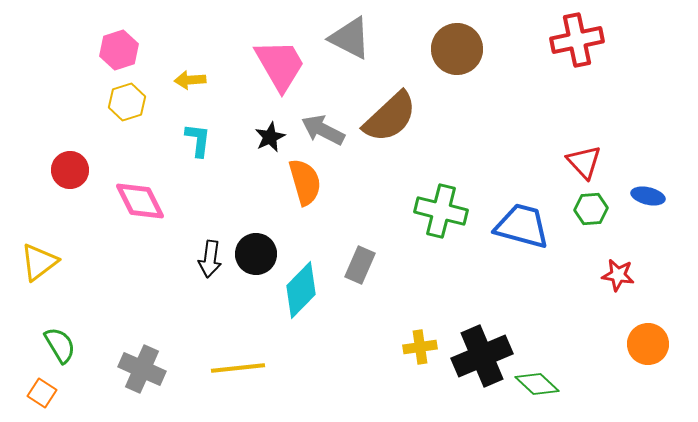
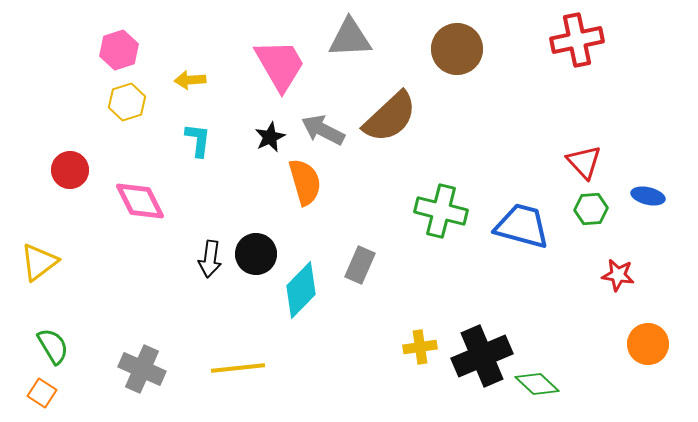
gray triangle: rotated 30 degrees counterclockwise
green semicircle: moved 7 px left, 1 px down
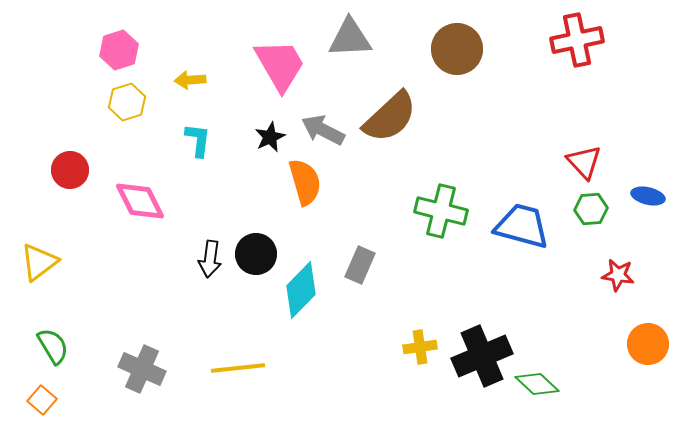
orange square: moved 7 px down; rotated 8 degrees clockwise
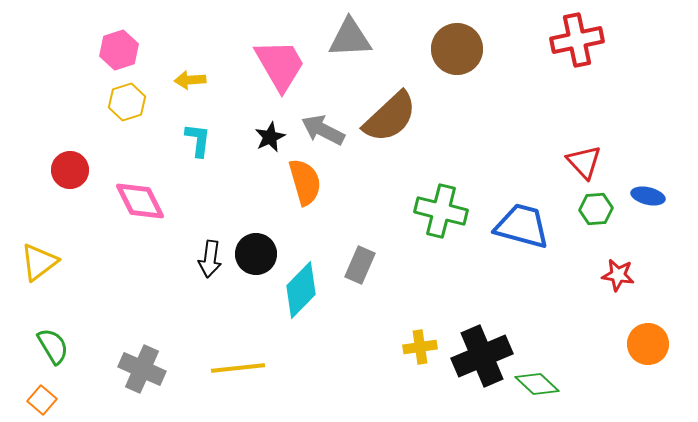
green hexagon: moved 5 px right
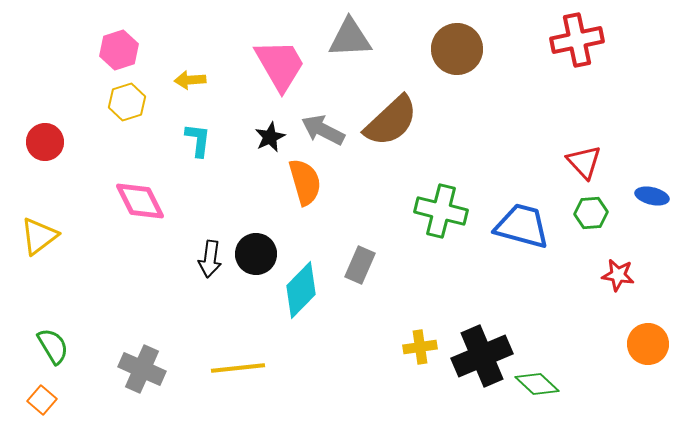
brown semicircle: moved 1 px right, 4 px down
red circle: moved 25 px left, 28 px up
blue ellipse: moved 4 px right
green hexagon: moved 5 px left, 4 px down
yellow triangle: moved 26 px up
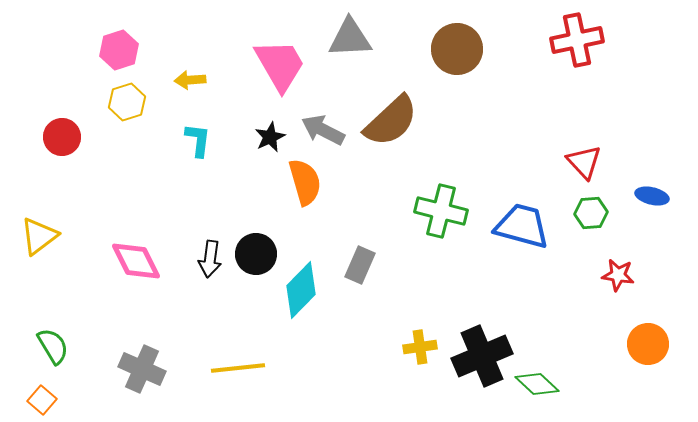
red circle: moved 17 px right, 5 px up
pink diamond: moved 4 px left, 60 px down
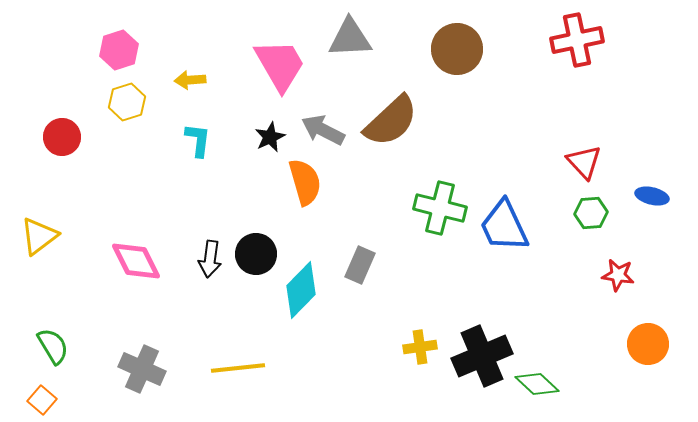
green cross: moved 1 px left, 3 px up
blue trapezoid: moved 18 px left; rotated 130 degrees counterclockwise
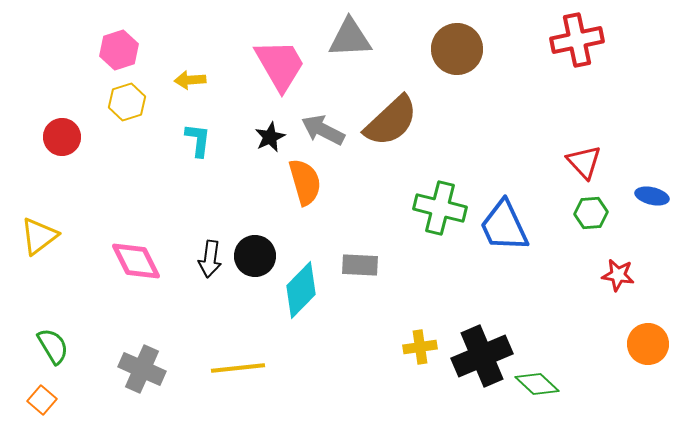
black circle: moved 1 px left, 2 px down
gray rectangle: rotated 69 degrees clockwise
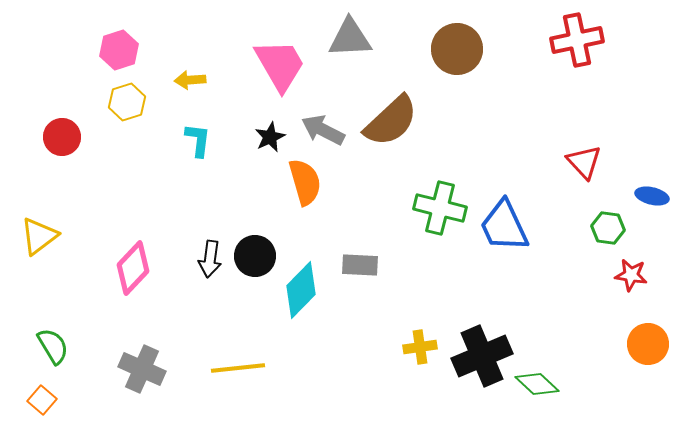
green hexagon: moved 17 px right, 15 px down; rotated 12 degrees clockwise
pink diamond: moved 3 px left, 7 px down; rotated 70 degrees clockwise
red star: moved 13 px right
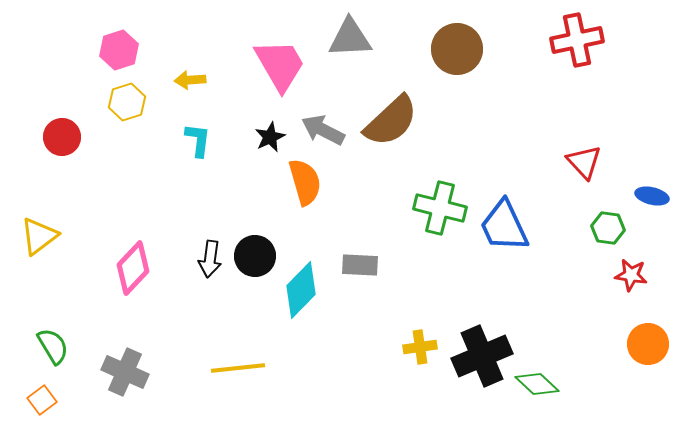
gray cross: moved 17 px left, 3 px down
orange square: rotated 12 degrees clockwise
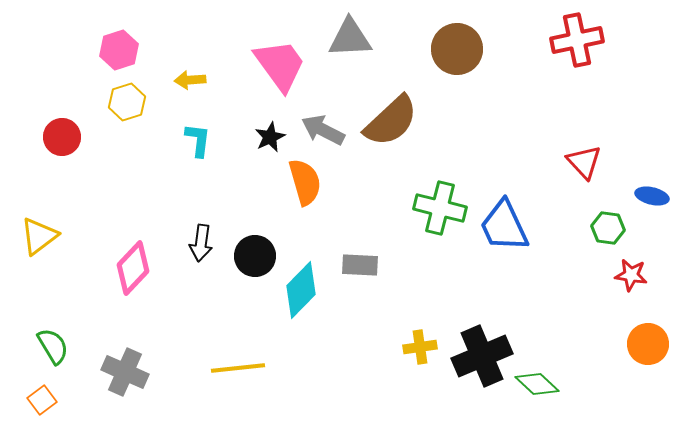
pink trapezoid: rotated 6 degrees counterclockwise
black arrow: moved 9 px left, 16 px up
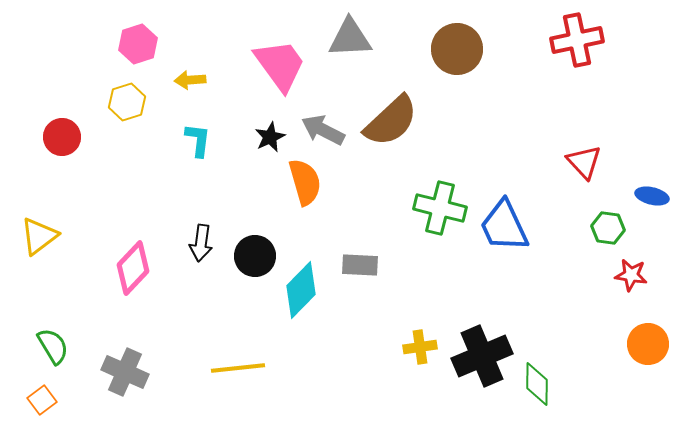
pink hexagon: moved 19 px right, 6 px up
green diamond: rotated 48 degrees clockwise
